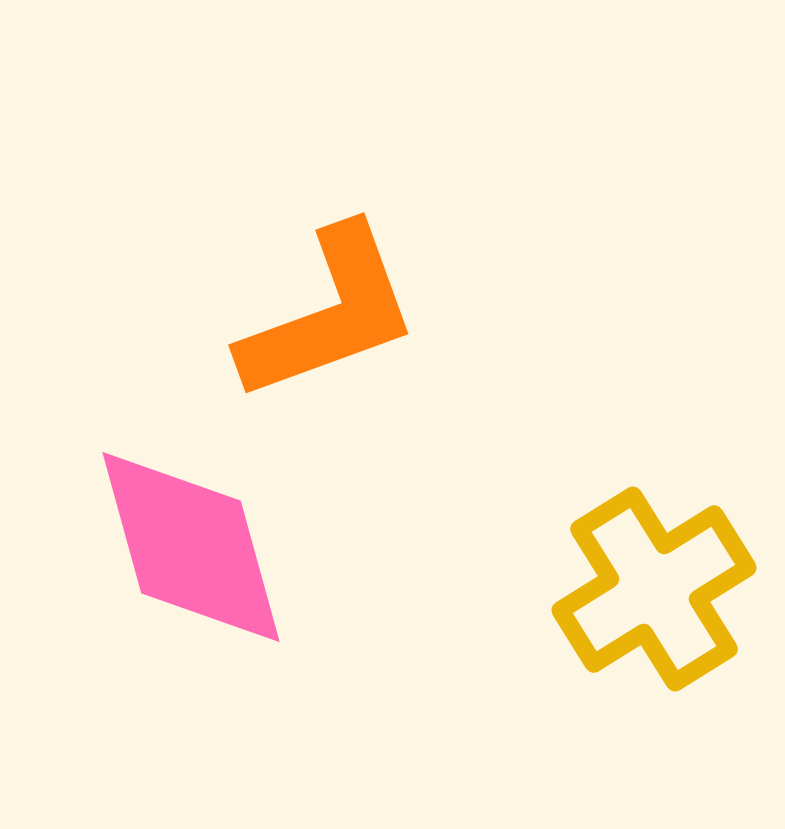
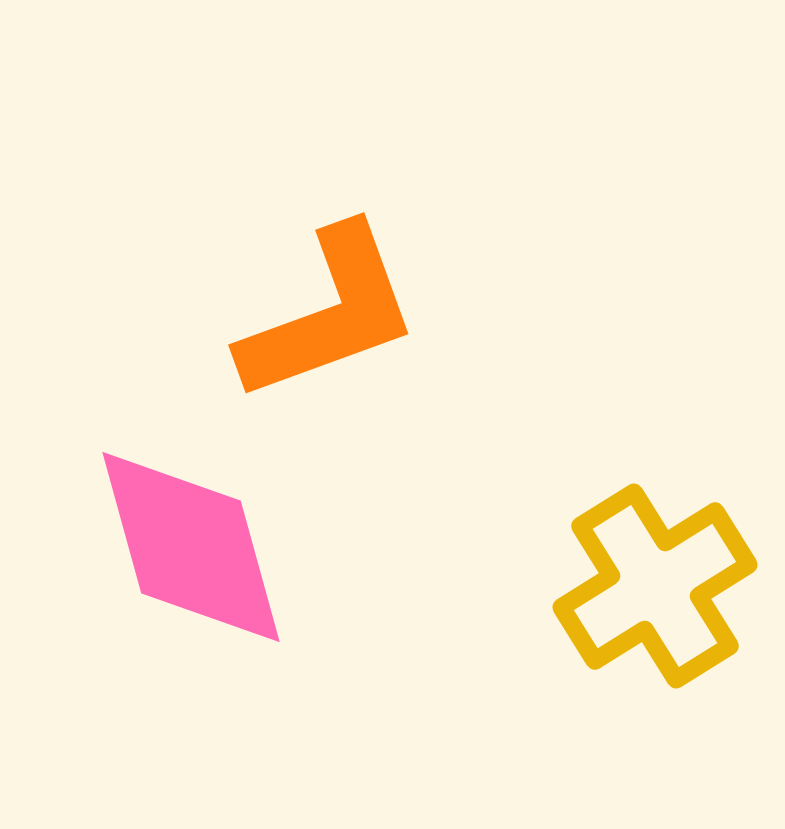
yellow cross: moved 1 px right, 3 px up
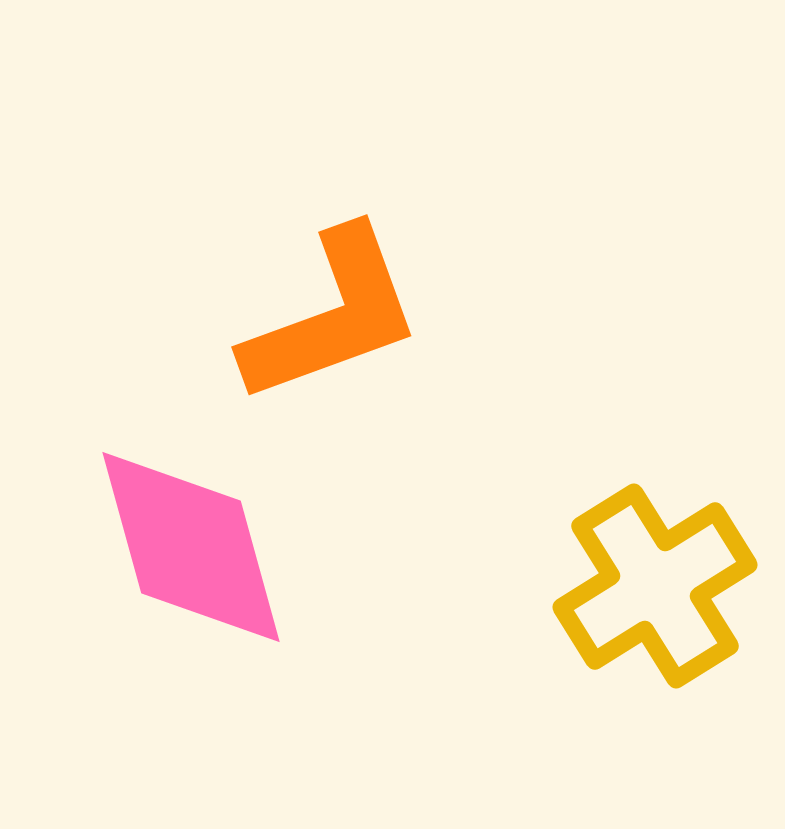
orange L-shape: moved 3 px right, 2 px down
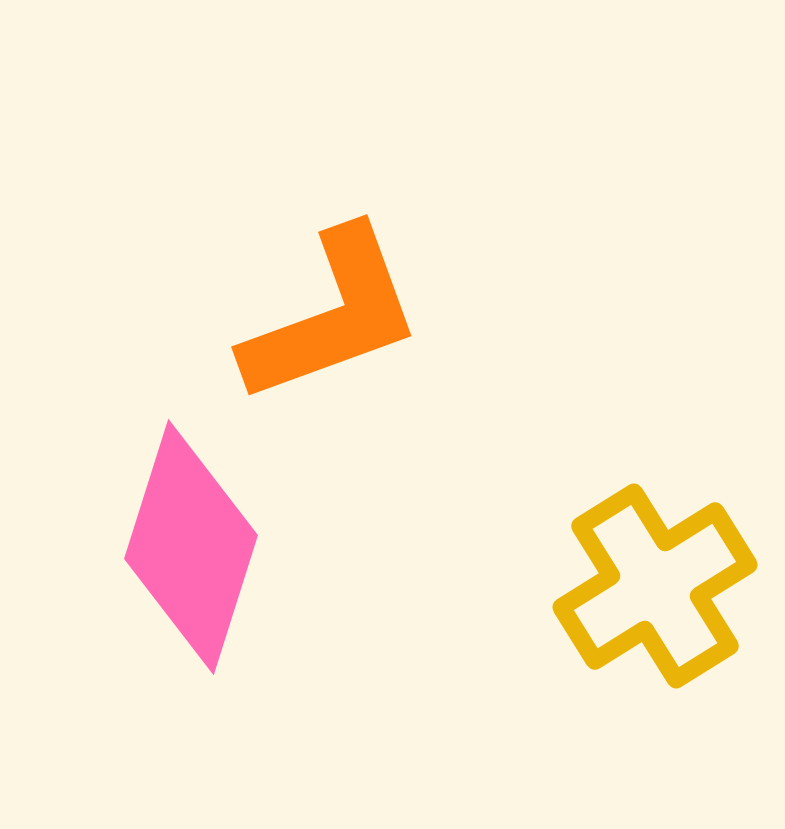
pink diamond: rotated 33 degrees clockwise
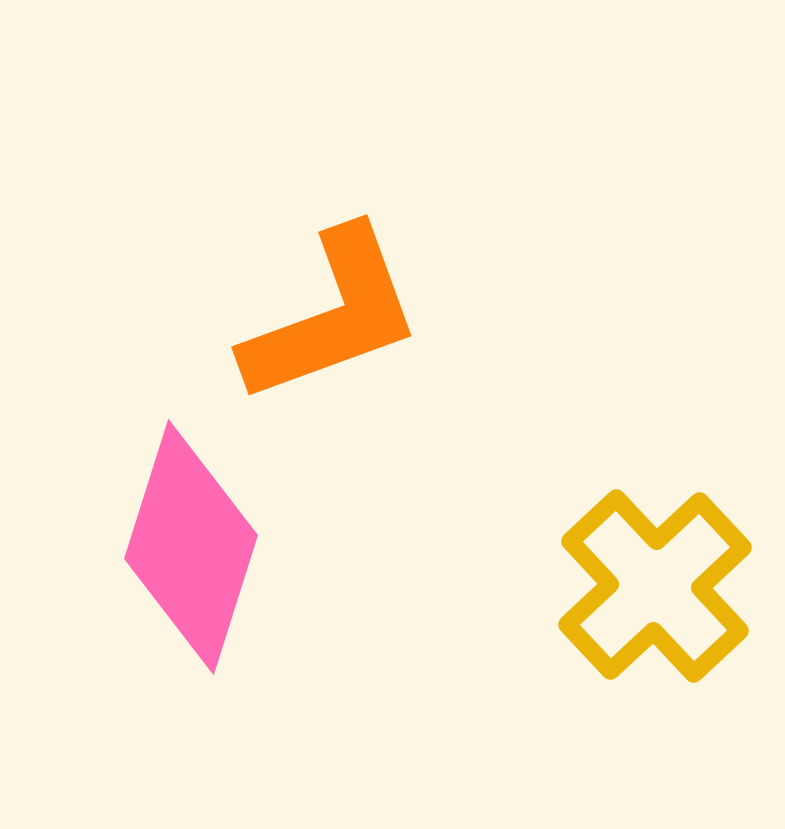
yellow cross: rotated 11 degrees counterclockwise
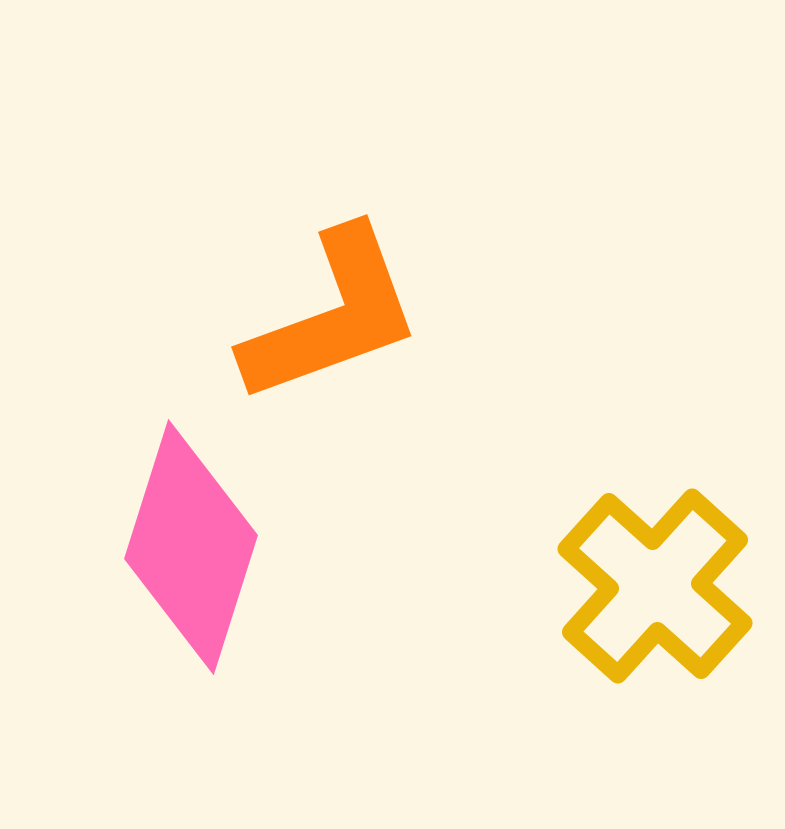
yellow cross: rotated 5 degrees counterclockwise
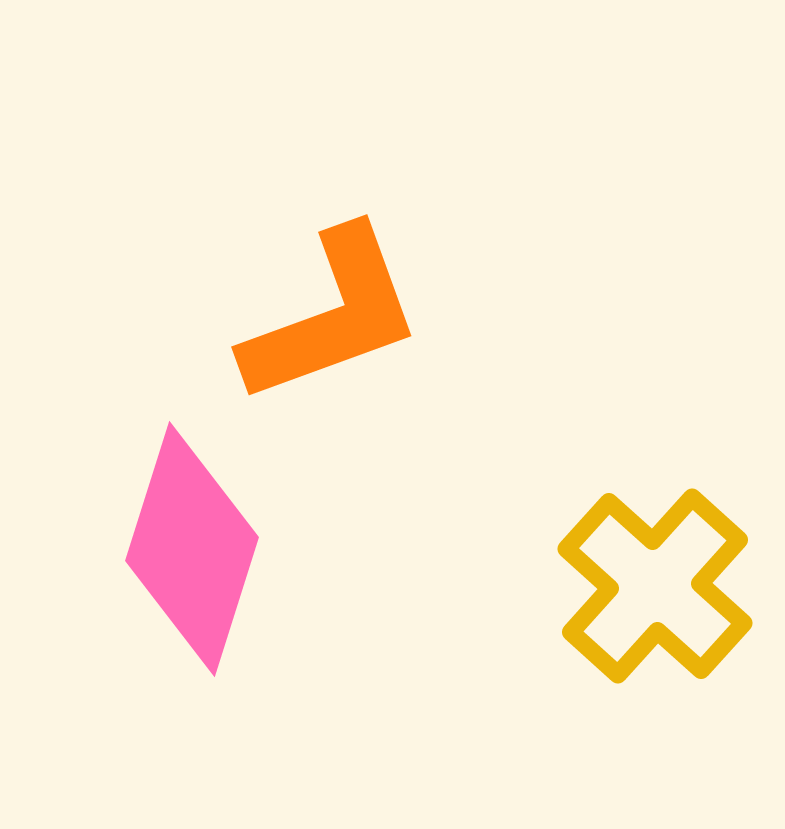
pink diamond: moved 1 px right, 2 px down
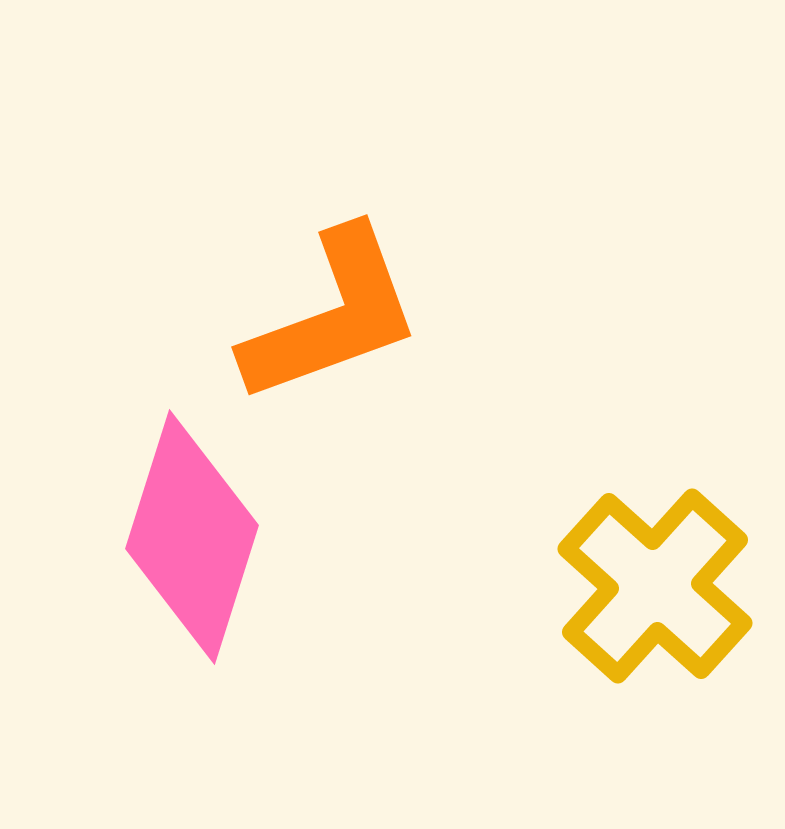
pink diamond: moved 12 px up
